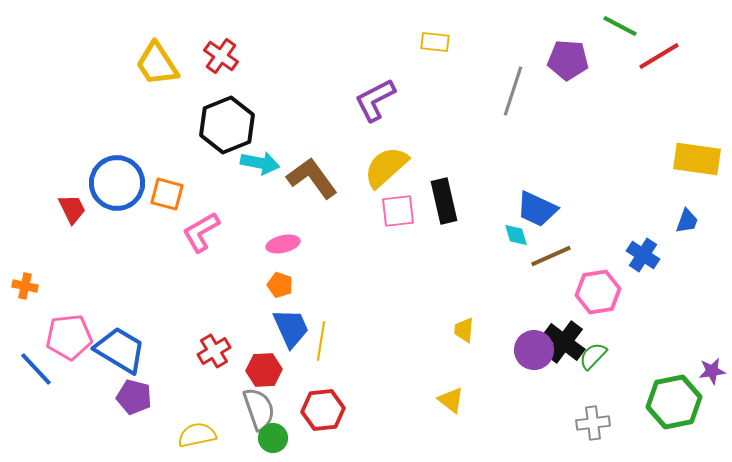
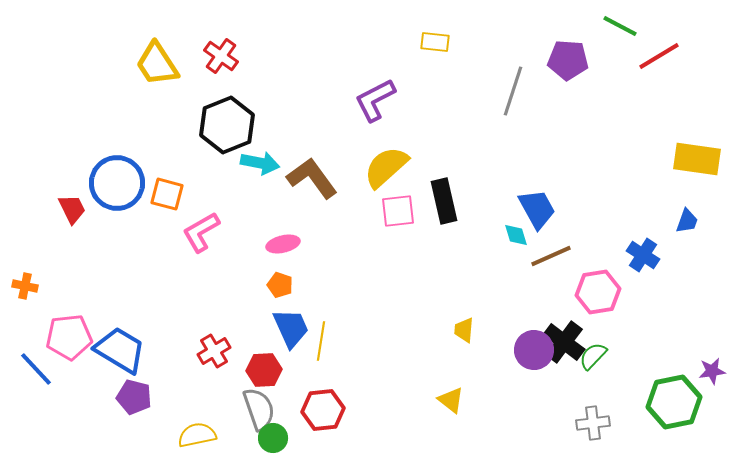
blue trapezoid at (537, 209): rotated 144 degrees counterclockwise
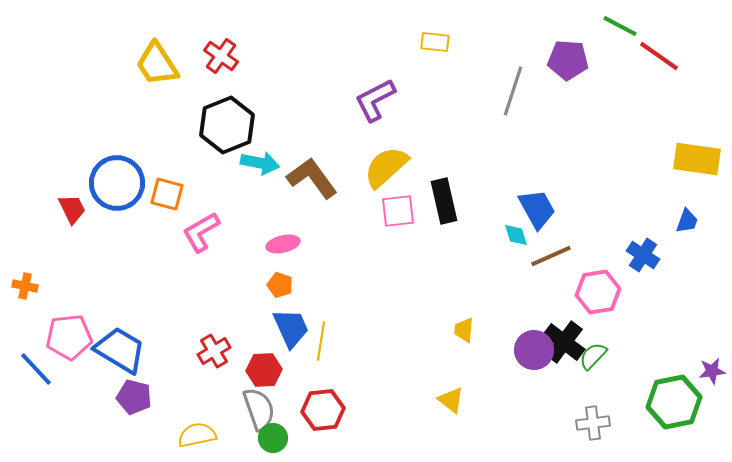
red line at (659, 56): rotated 66 degrees clockwise
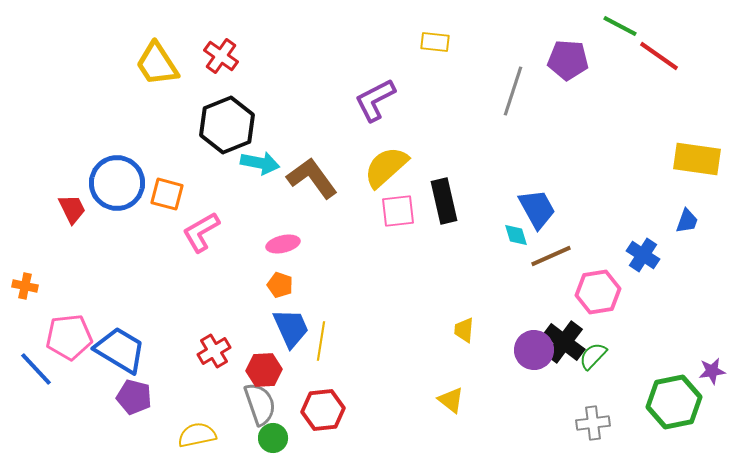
gray semicircle at (259, 409): moved 1 px right, 5 px up
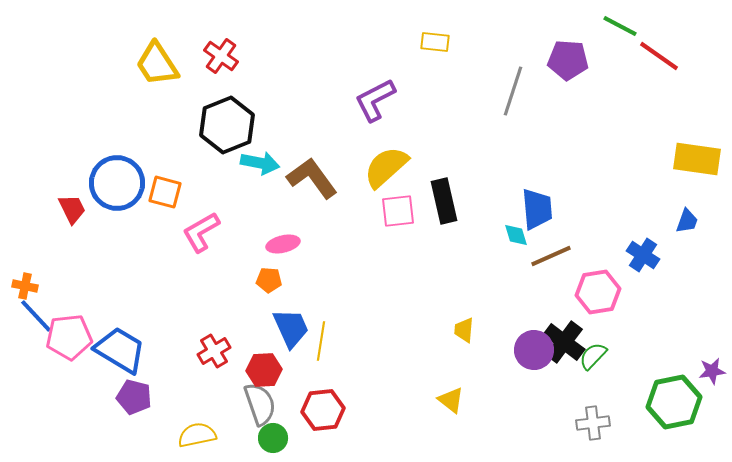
orange square at (167, 194): moved 2 px left, 2 px up
blue trapezoid at (537, 209): rotated 24 degrees clockwise
orange pentagon at (280, 285): moved 11 px left, 5 px up; rotated 15 degrees counterclockwise
blue line at (36, 369): moved 53 px up
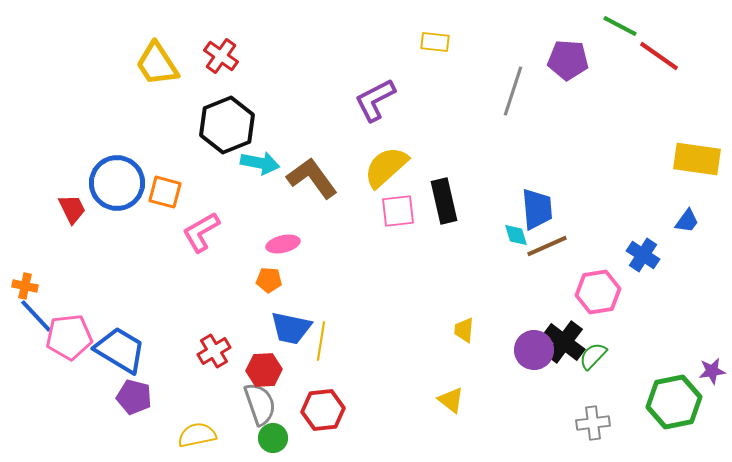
blue trapezoid at (687, 221): rotated 16 degrees clockwise
brown line at (551, 256): moved 4 px left, 10 px up
blue trapezoid at (291, 328): rotated 126 degrees clockwise
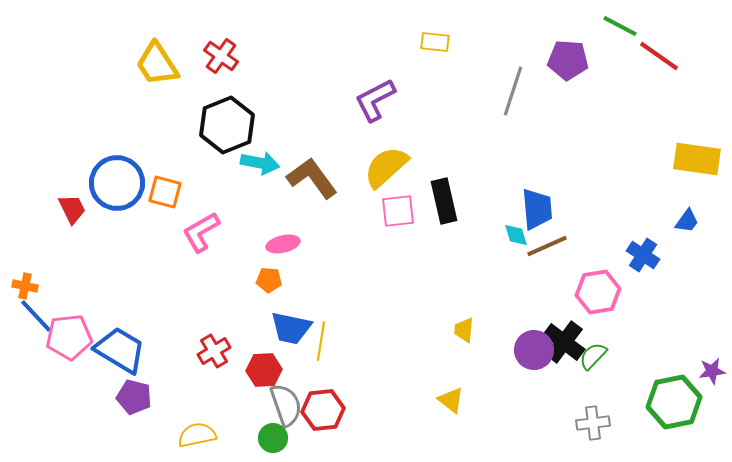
gray semicircle at (260, 404): moved 26 px right, 1 px down
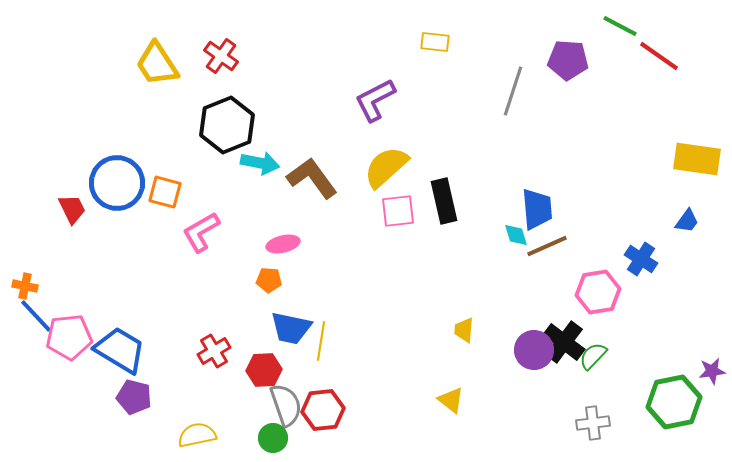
blue cross at (643, 255): moved 2 px left, 4 px down
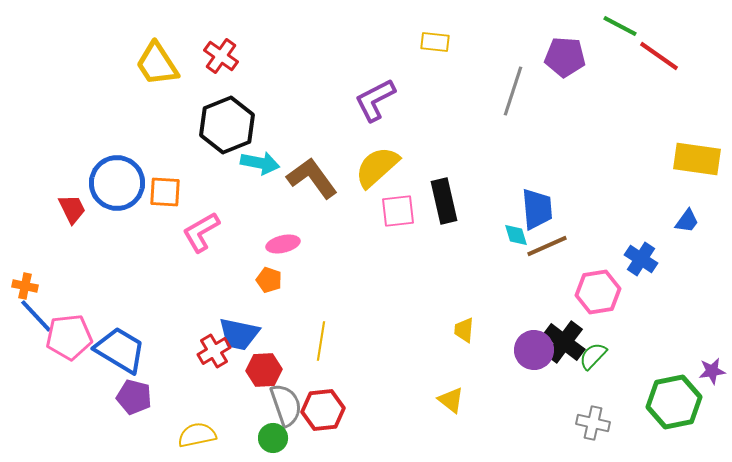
purple pentagon at (568, 60): moved 3 px left, 3 px up
yellow semicircle at (386, 167): moved 9 px left
orange square at (165, 192): rotated 12 degrees counterclockwise
orange pentagon at (269, 280): rotated 15 degrees clockwise
blue trapezoid at (291, 328): moved 52 px left, 6 px down
gray cross at (593, 423): rotated 20 degrees clockwise
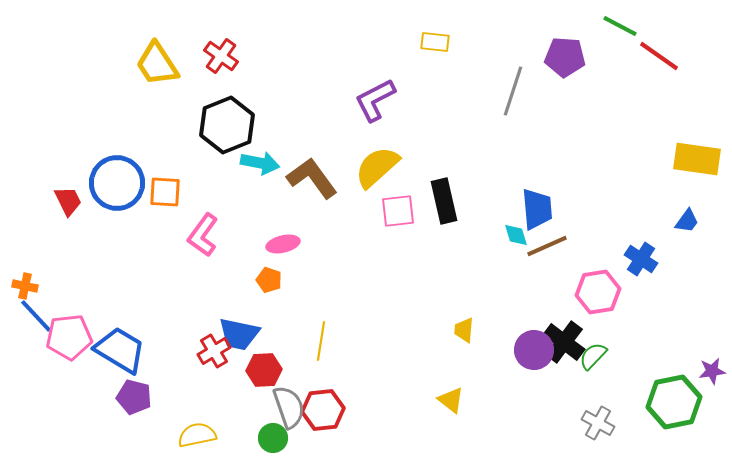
red trapezoid at (72, 209): moved 4 px left, 8 px up
pink L-shape at (201, 232): moved 2 px right, 3 px down; rotated 24 degrees counterclockwise
gray semicircle at (286, 405): moved 3 px right, 2 px down
gray cross at (593, 423): moved 5 px right; rotated 16 degrees clockwise
